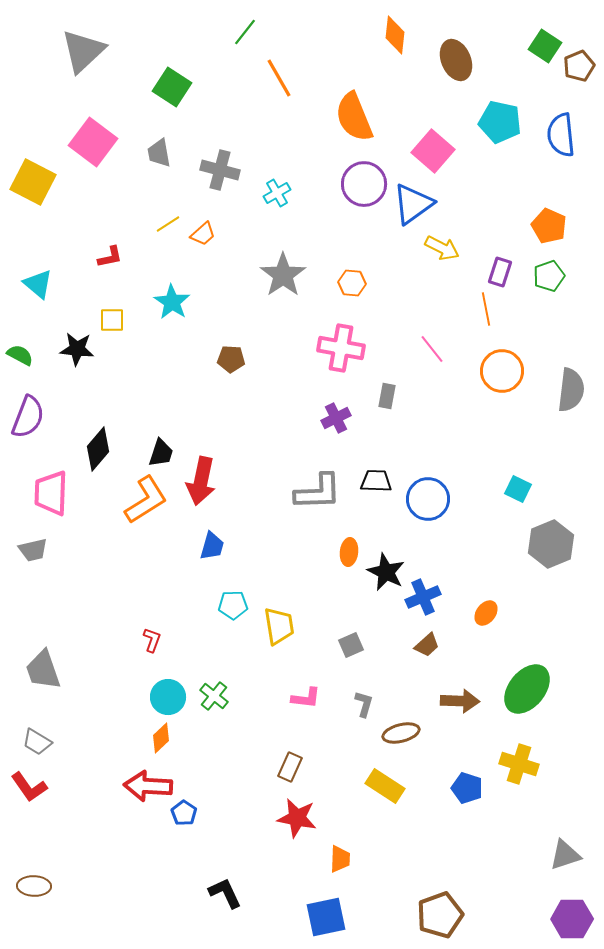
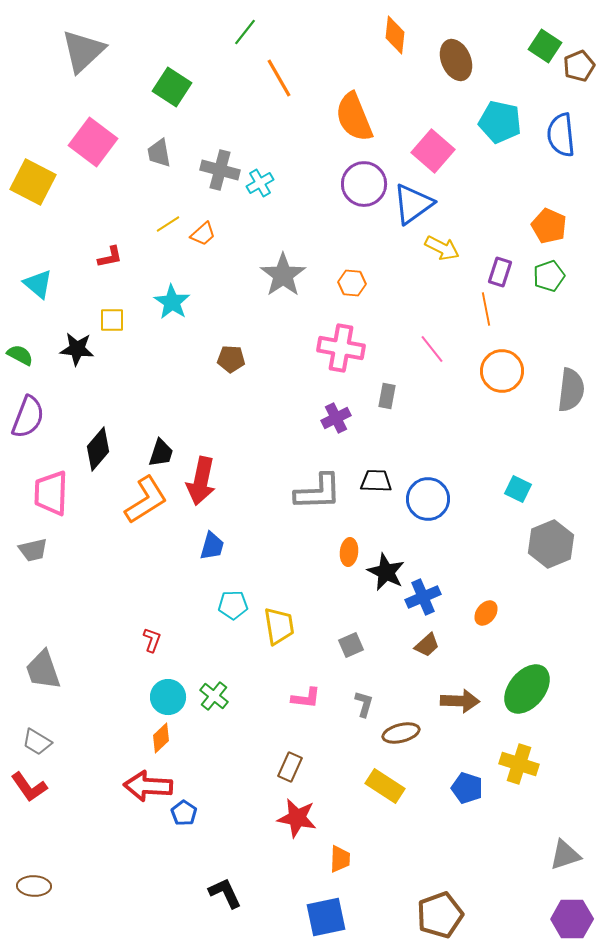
cyan cross at (277, 193): moved 17 px left, 10 px up
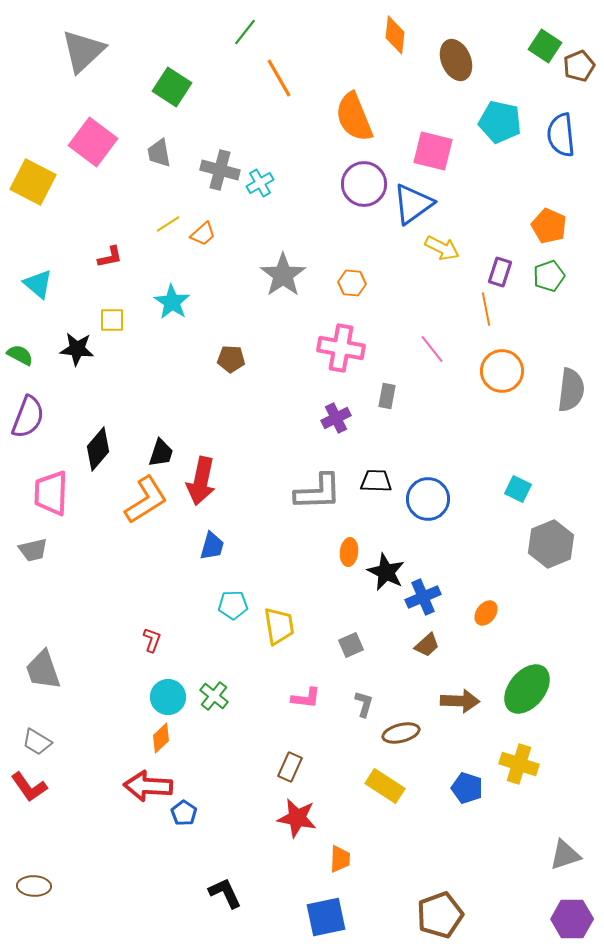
pink square at (433, 151): rotated 27 degrees counterclockwise
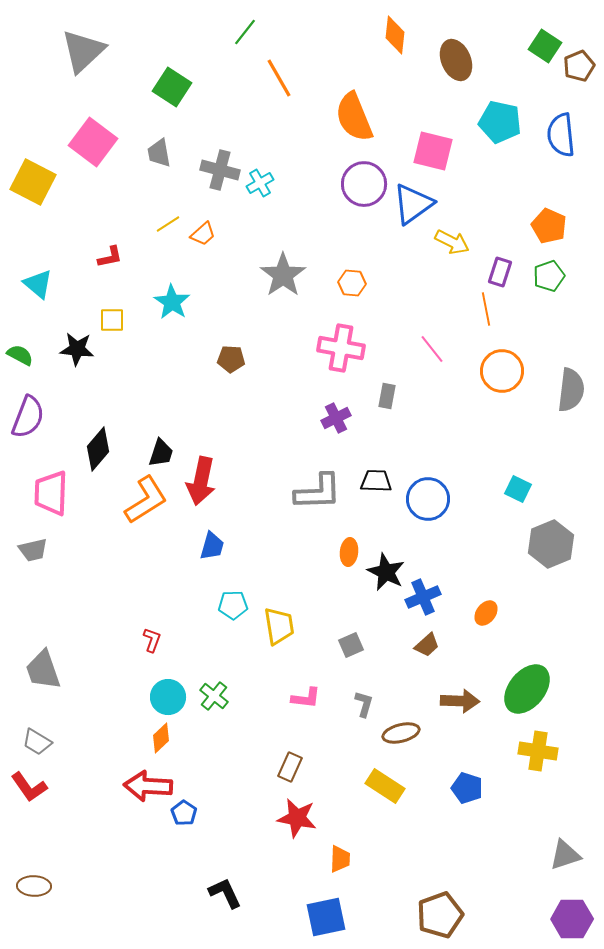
yellow arrow at (442, 248): moved 10 px right, 6 px up
yellow cross at (519, 764): moved 19 px right, 13 px up; rotated 9 degrees counterclockwise
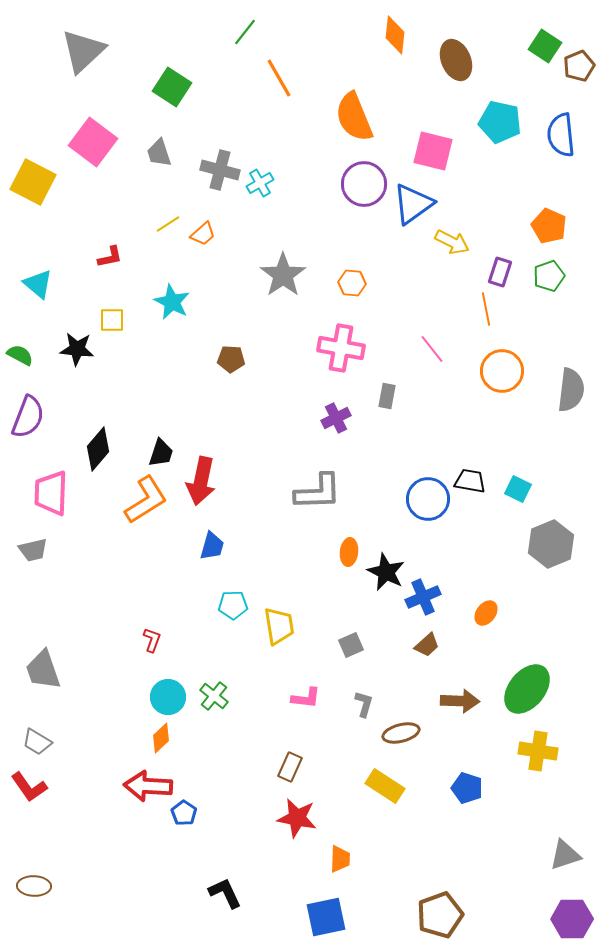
gray trapezoid at (159, 153): rotated 8 degrees counterclockwise
cyan star at (172, 302): rotated 6 degrees counterclockwise
black trapezoid at (376, 481): moved 94 px right; rotated 8 degrees clockwise
